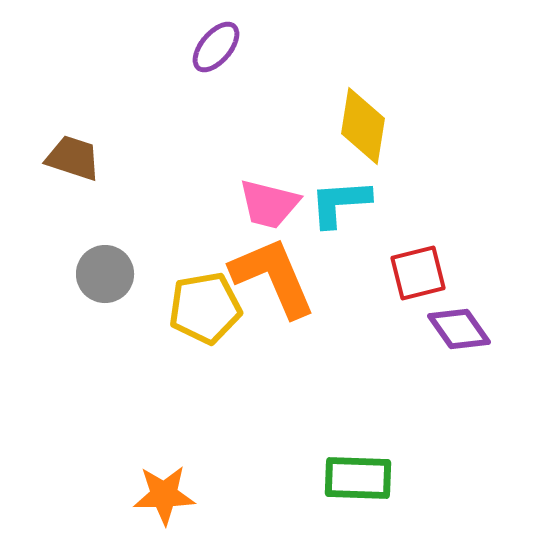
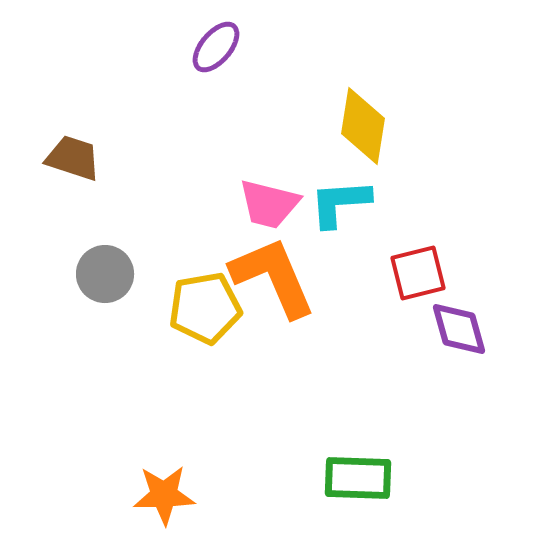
purple diamond: rotated 20 degrees clockwise
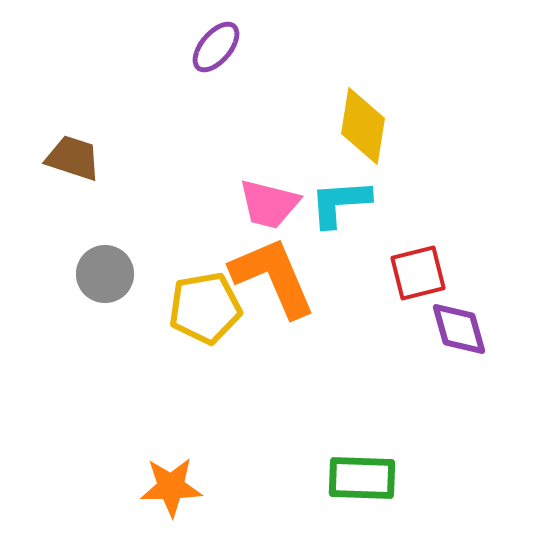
green rectangle: moved 4 px right
orange star: moved 7 px right, 8 px up
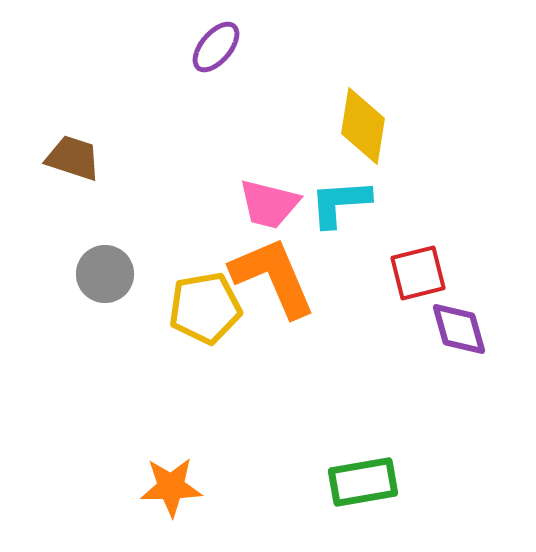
green rectangle: moved 1 px right, 4 px down; rotated 12 degrees counterclockwise
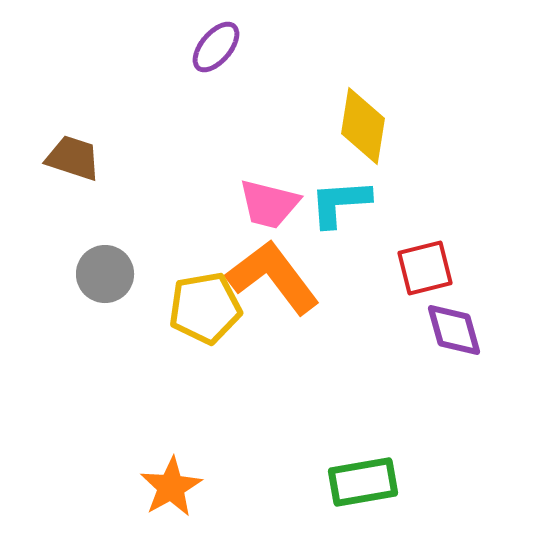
red square: moved 7 px right, 5 px up
orange L-shape: rotated 14 degrees counterclockwise
purple diamond: moved 5 px left, 1 px down
orange star: rotated 28 degrees counterclockwise
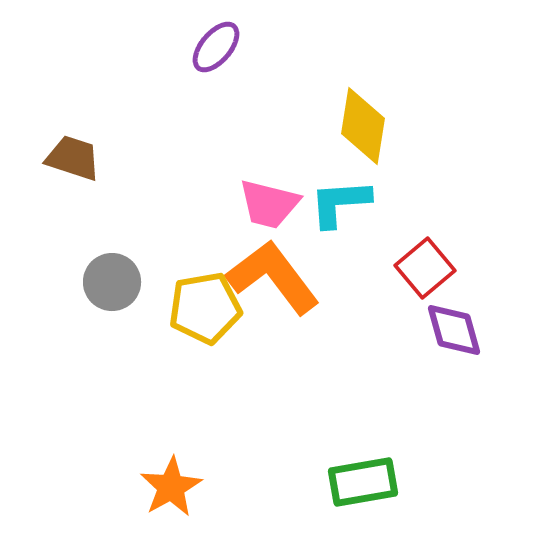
red square: rotated 26 degrees counterclockwise
gray circle: moved 7 px right, 8 px down
